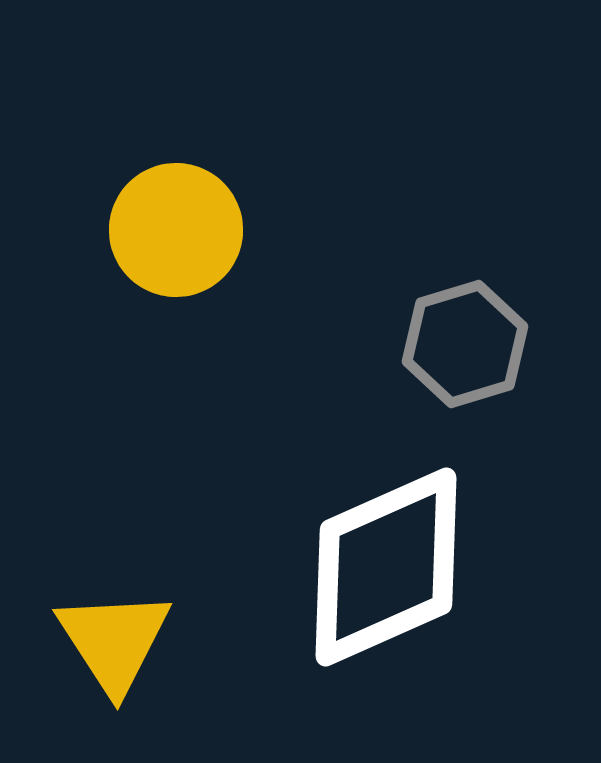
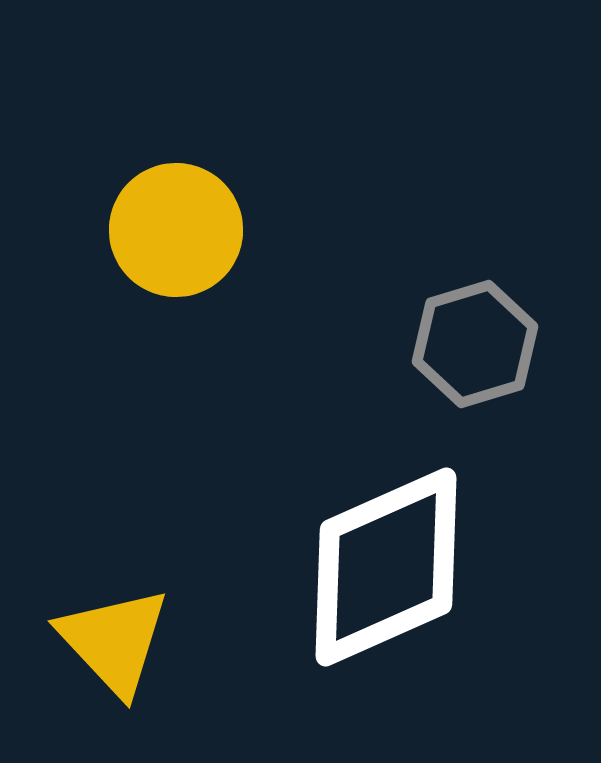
gray hexagon: moved 10 px right
yellow triangle: rotated 10 degrees counterclockwise
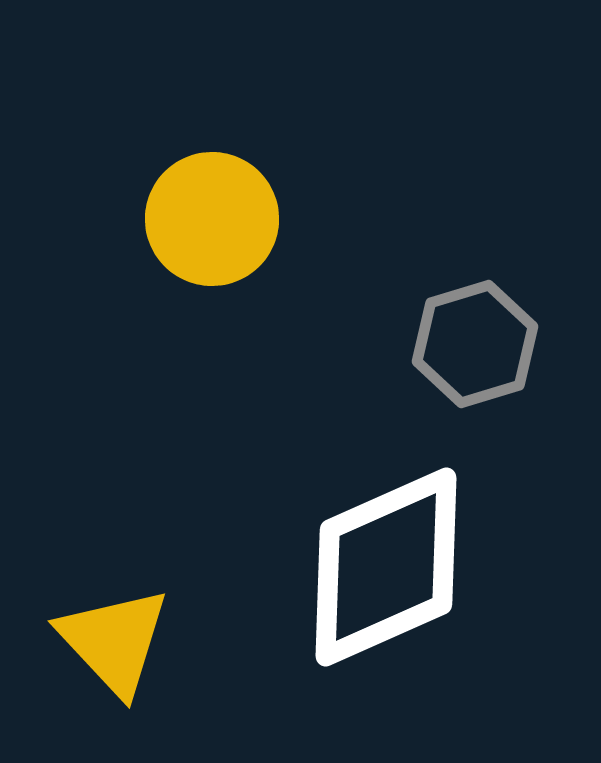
yellow circle: moved 36 px right, 11 px up
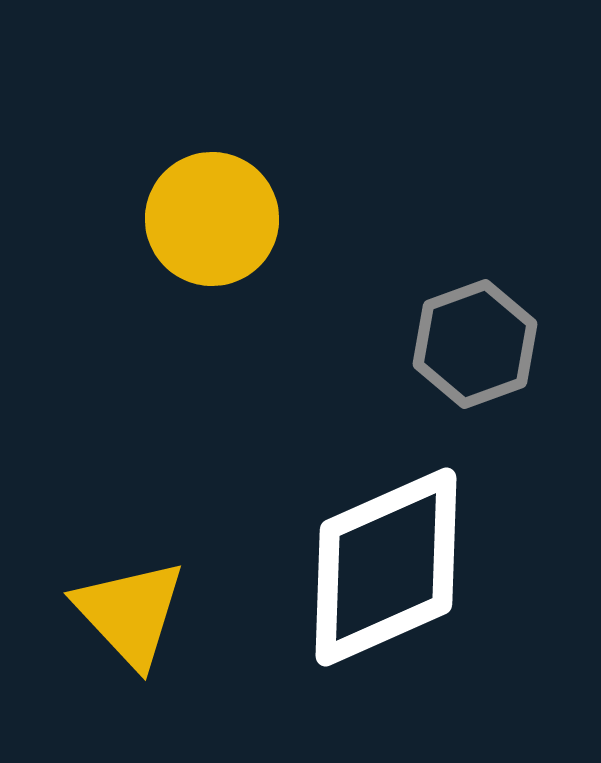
gray hexagon: rotated 3 degrees counterclockwise
yellow triangle: moved 16 px right, 28 px up
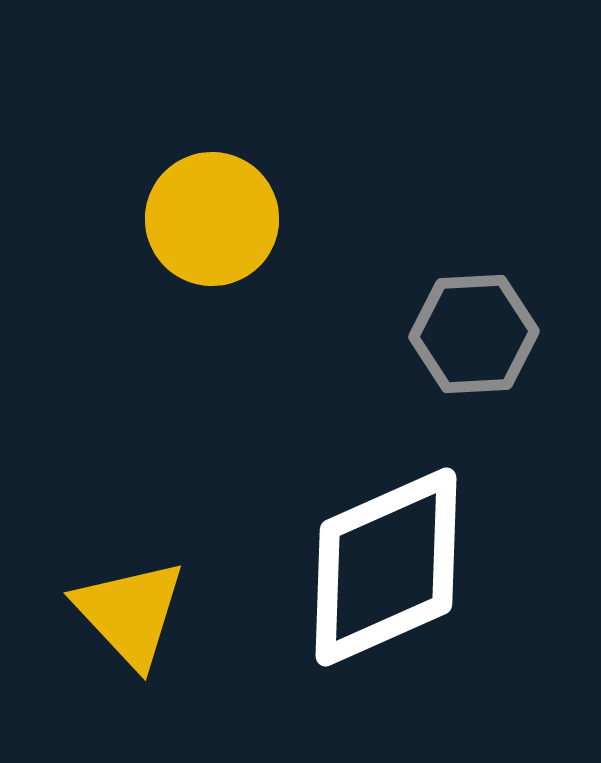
gray hexagon: moved 1 px left, 10 px up; rotated 17 degrees clockwise
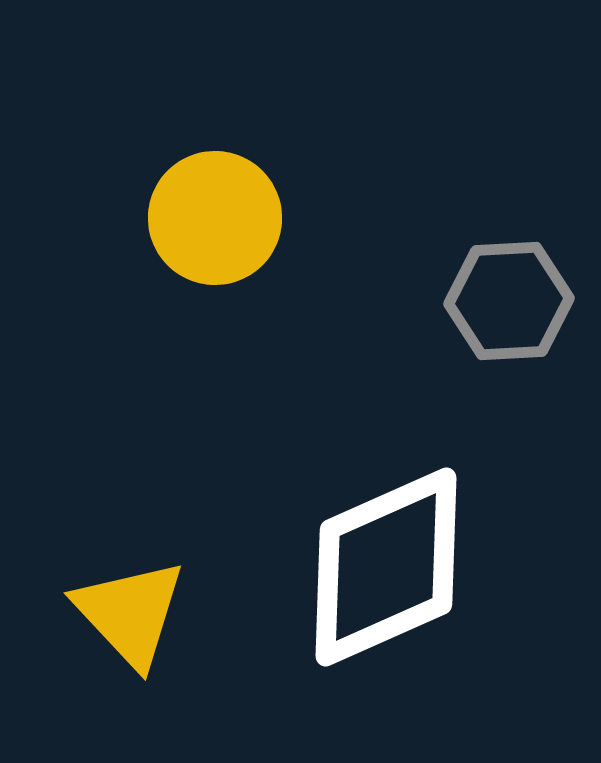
yellow circle: moved 3 px right, 1 px up
gray hexagon: moved 35 px right, 33 px up
